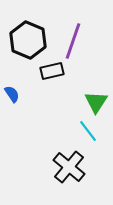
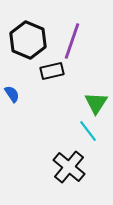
purple line: moved 1 px left
green triangle: moved 1 px down
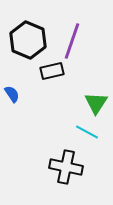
cyan line: moved 1 px left, 1 px down; rotated 25 degrees counterclockwise
black cross: moved 3 px left; rotated 28 degrees counterclockwise
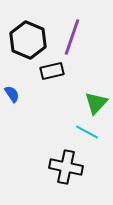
purple line: moved 4 px up
green triangle: rotated 10 degrees clockwise
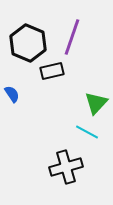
black hexagon: moved 3 px down
black cross: rotated 28 degrees counterclockwise
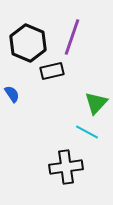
black cross: rotated 8 degrees clockwise
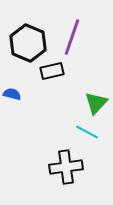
blue semicircle: rotated 42 degrees counterclockwise
